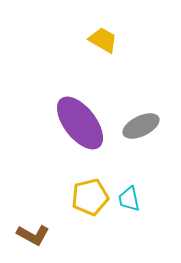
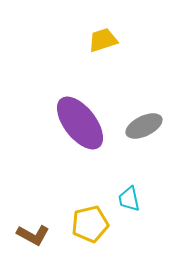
yellow trapezoid: rotated 48 degrees counterclockwise
gray ellipse: moved 3 px right
yellow pentagon: moved 27 px down
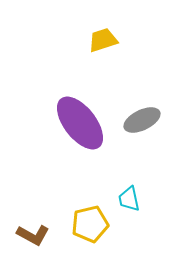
gray ellipse: moved 2 px left, 6 px up
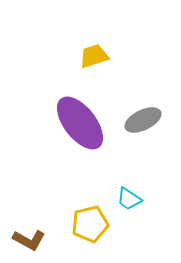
yellow trapezoid: moved 9 px left, 16 px down
gray ellipse: moved 1 px right
cyan trapezoid: rotated 44 degrees counterclockwise
brown L-shape: moved 4 px left, 5 px down
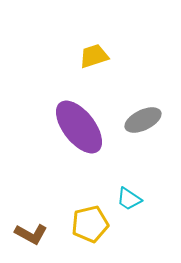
purple ellipse: moved 1 px left, 4 px down
brown L-shape: moved 2 px right, 6 px up
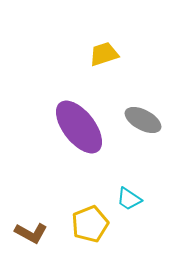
yellow trapezoid: moved 10 px right, 2 px up
gray ellipse: rotated 54 degrees clockwise
yellow pentagon: rotated 9 degrees counterclockwise
brown L-shape: moved 1 px up
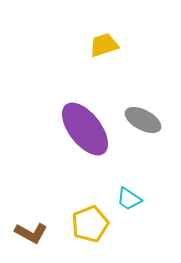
yellow trapezoid: moved 9 px up
purple ellipse: moved 6 px right, 2 px down
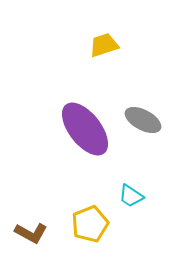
cyan trapezoid: moved 2 px right, 3 px up
